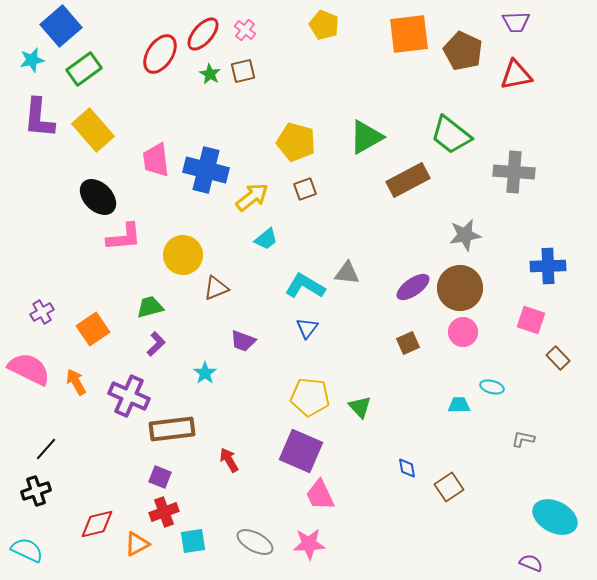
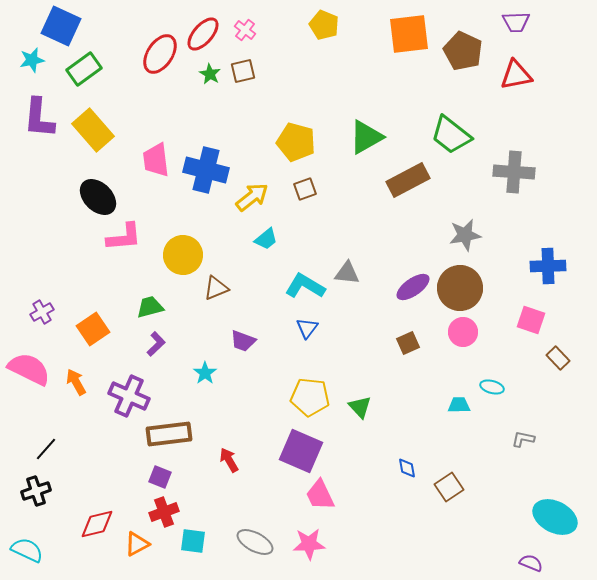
blue square at (61, 26): rotated 24 degrees counterclockwise
brown rectangle at (172, 429): moved 3 px left, 5 px down
cyan square at (193, 541): rotated 16 degrees clockwise
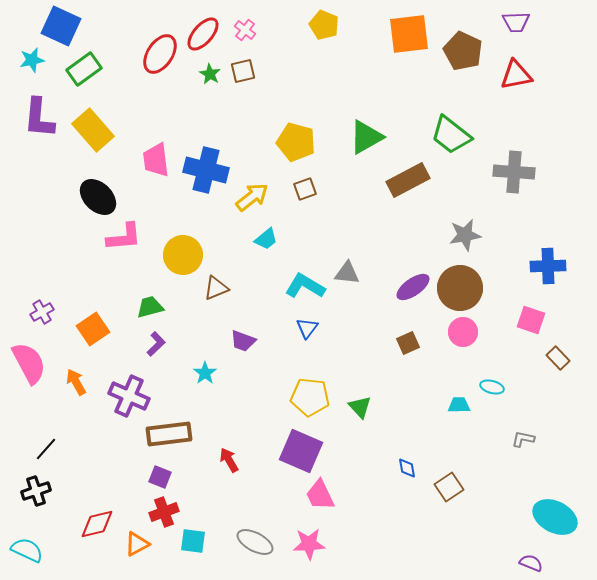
pink semicircle at (29, 369): moved 6 px up; rotated 36 degrees clockwise
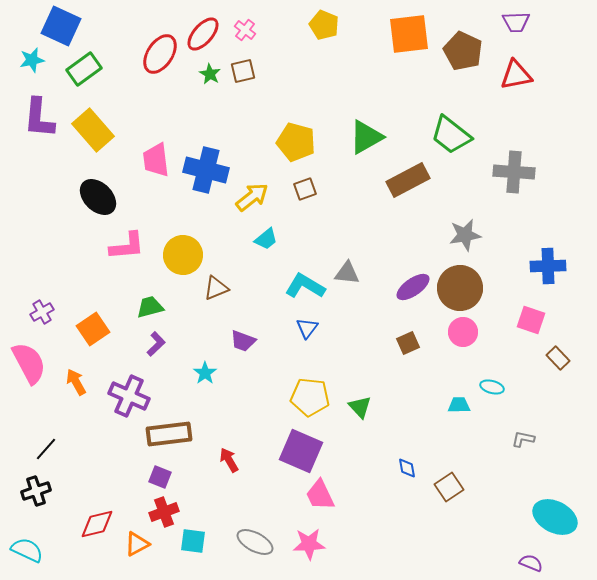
pink L-shape at (124, 237): moved 3 px right, 9 px down
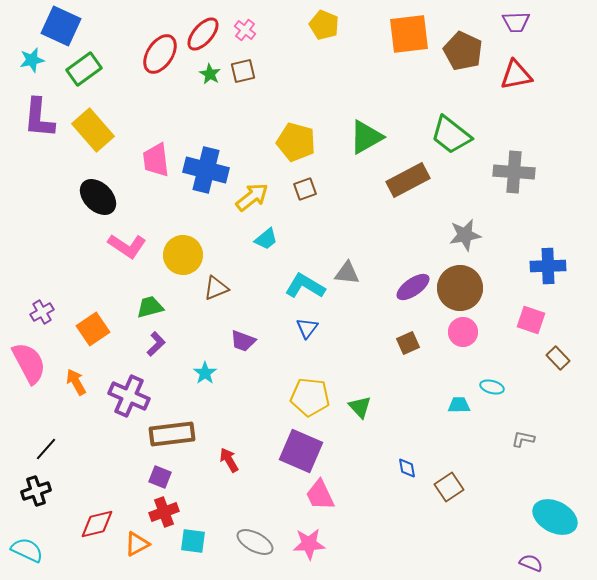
pink L-shape at (127, 246): rotated 39 degrees clockwise
brown rectangle at (169, 434): moved 3 px right
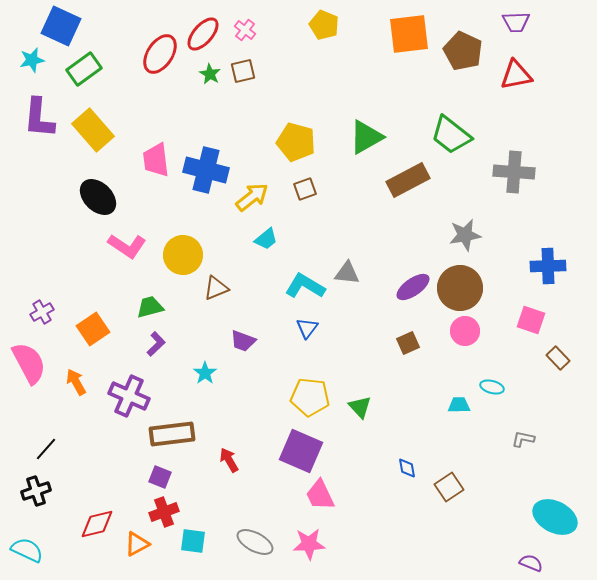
pink circle at (463, 332): moved 2 px right, 1 px up
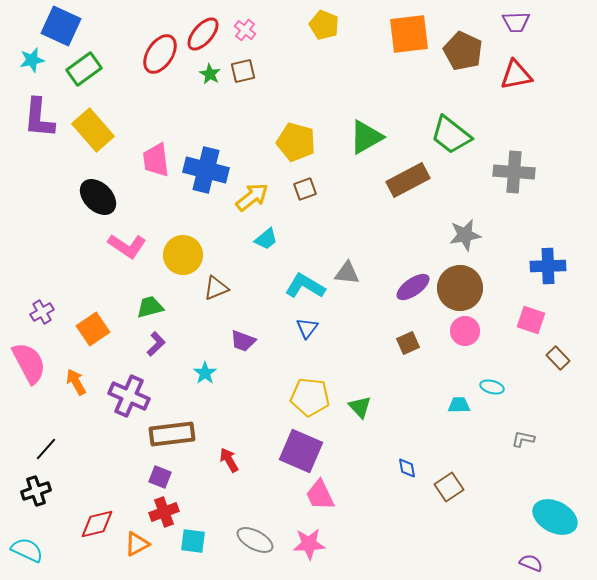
gray ellipse at (255, 542): moved 2 px up
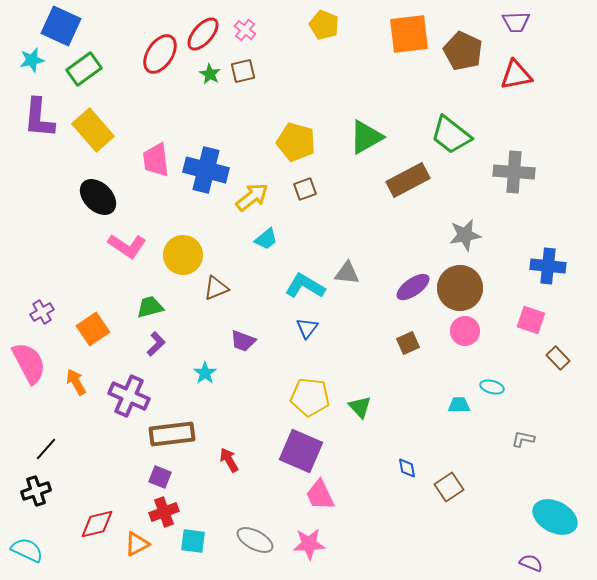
blue cross at (548, 266): rotated 8 degrees clockwise
